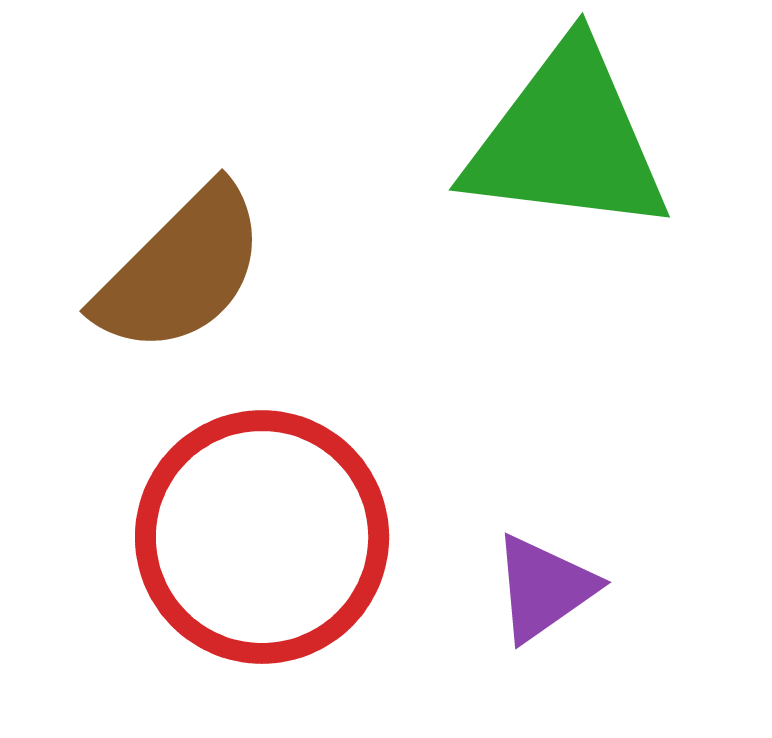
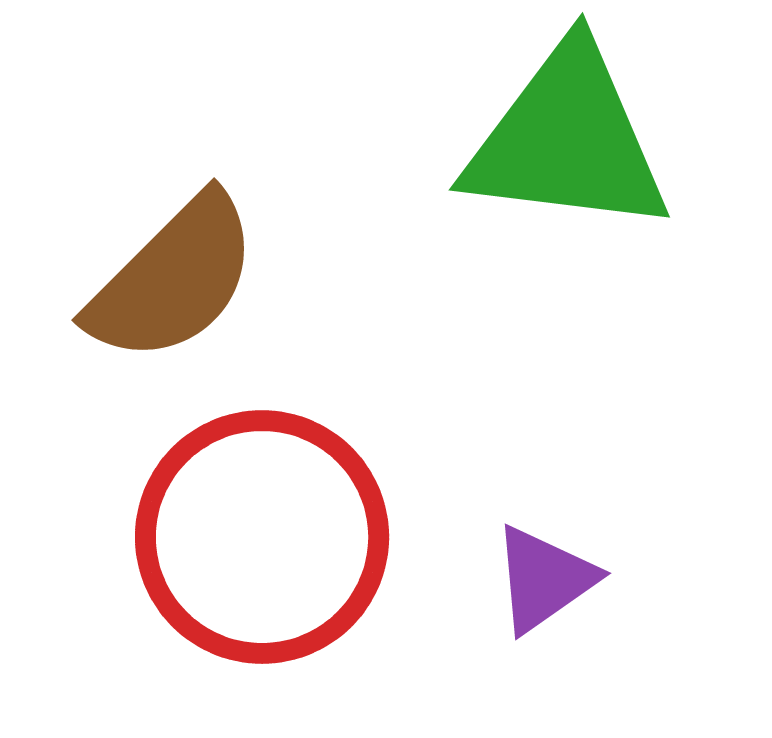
brown semicircle: moved 8 px left, 9 px down
purple triangle: moved 9 px up
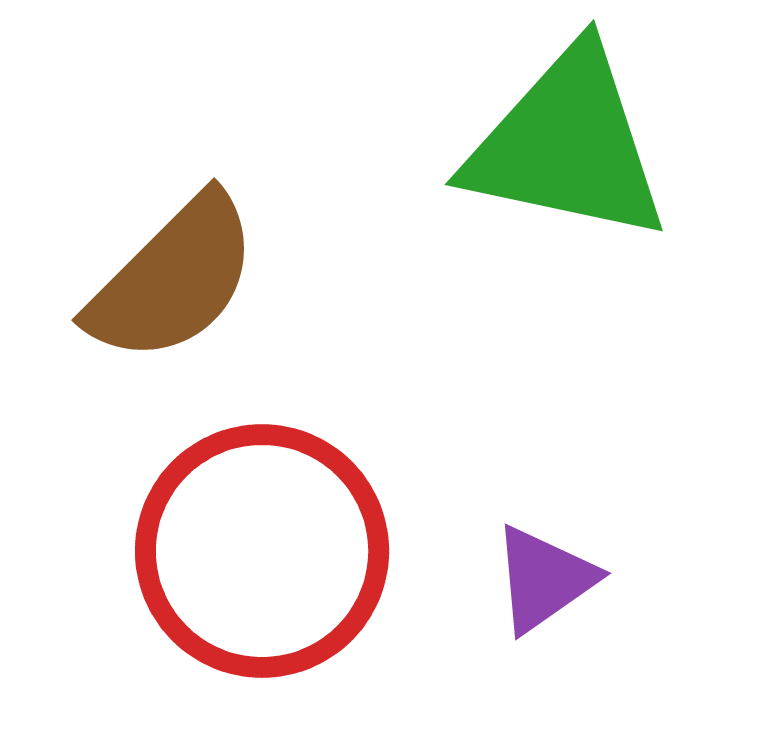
green triangle: moved 5 px down; rotated 5 degrees clockwise
red circle: moved 14 px down
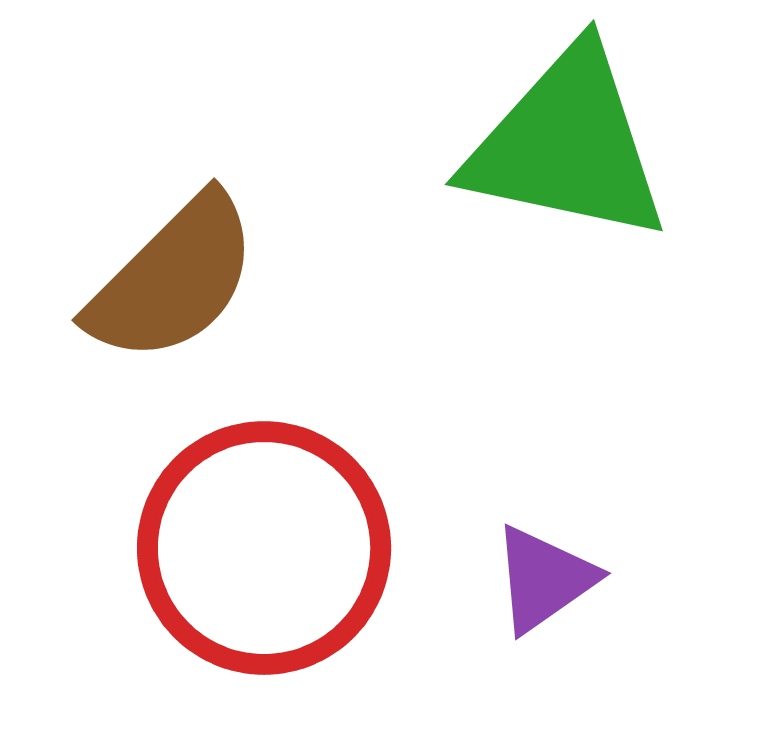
red circle: moved 2 px right, 3 px up
